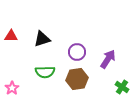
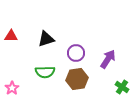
black triangle: moved 4 px right
purple circle: moved 1 px left, 1 px down
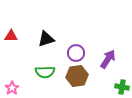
brown hexagon: moved 3 px up
green cross: rotated 24 degrees counterclockwise
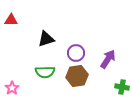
red triangle: moved 16 px up
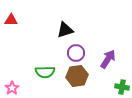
black triangle: moved 19 px right, 9 px up
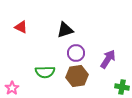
red triangle: moved 10 px right, 7 px down; rotated 24 degrees clockwise
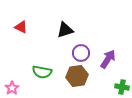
purple circle: moved 5 px right
green semicircle: moved 3 px left; rotated 12 degrees clockwise
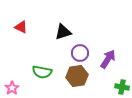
black triangle: moved 2 px left, 2 px down
purple circle: moved 1 px left
